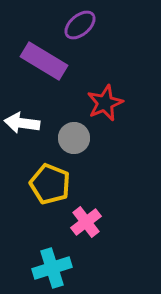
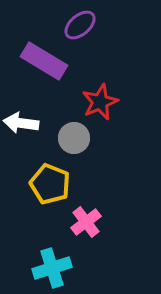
red star: moved 5 px left, 1 px up
white arrow: moved 1 px left
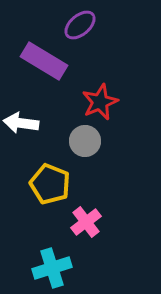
gray circle: moved 11 px right, 3 px down
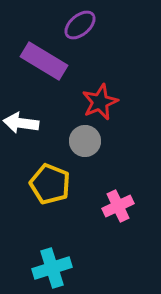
pink cross: moved 32 px right, 16 px up; rotated 12 degrees clockwise
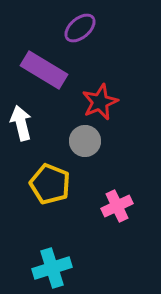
purple ellipse: moved 3 px down
purple rectangle: moved 9 px down
white arrow: rotated 68 degrees clockwise
pink cross: moved 1 px left
